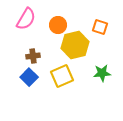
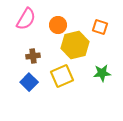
blue square: moved 5 px down
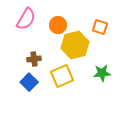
brown cross: moved 1 px right, 3 px down
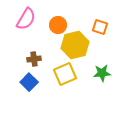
yellow square: moved 3 px right, 2 px up
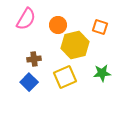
yellow square: moved 3 px down
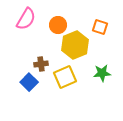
yellow hexagon: rotated 8 degrees counterclockwise
brown cross: moved 7 px right, 5 px down
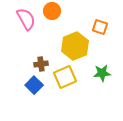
pink semicircle: rotated 60 degrees counterclockwise
orange circle: moved 6 px left, 14 px up
yellow hexagon: moved 1 px down
blue square: moved 5 px right, 3 px down
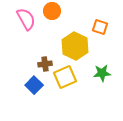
yellow hexagon: rotated 12 degrees counterclockwise
brown cross: moved 4 px right
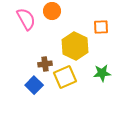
orange square: moved 1 px right; rotated 21 degrees counterclockwise
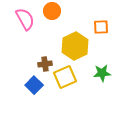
pink semicircle: moved 1 px left
yellow hexagon: rotated 8 degrees clockwise
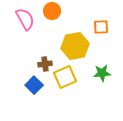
yellow hexagon: rotated 16 degrees clockwise
